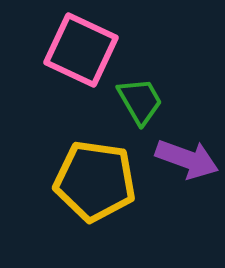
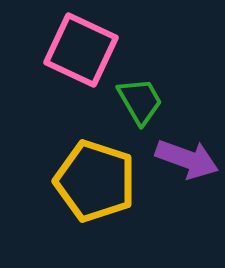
yellow pentagon: rotated 10 degrees clockwise
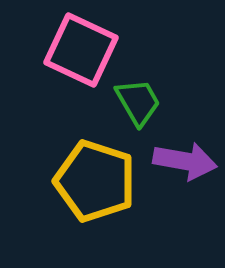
green trapezoid: moved 2 px left, 1 px down
purple arrow: moved 2 px left, 2 px down; rotated 10 degrees counterclockwise
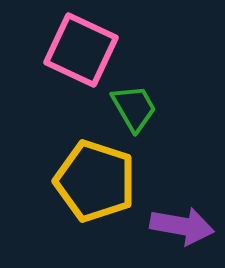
green trapezoid: moved 4 px left, 6 px down
purple arrow: moved 3 px left, 65 px down
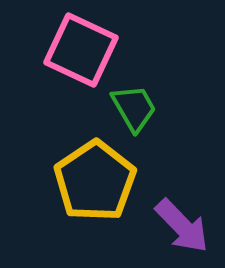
yellow pentagon: rotated 20 degrees clockwise
purple arrow: rotated 36 degrees clockwise
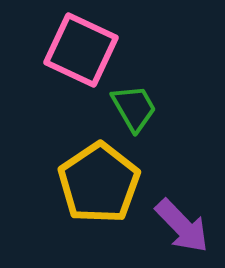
yellow pentagon: moved 4 px right, 2 px down
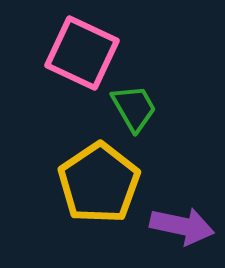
pink square: moved 1 px right, 3 px down
purple arrow: rotated 34 degrees counterclockwise
